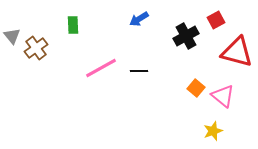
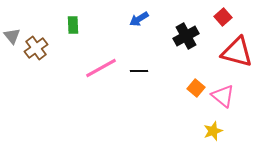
red square: moved 7 px right, 3 px up; rotated 12 degrees counterclockwise
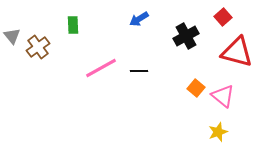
brown cross: moved 2 px right, 1 px up
yellow star: moved 5 px right, 1 px down
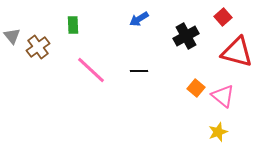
pink line: moved 10 px left, 2 px down; rotated 72 degrees clockwise
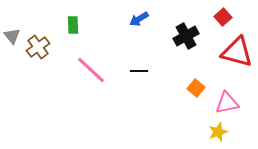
pink triangle: moved 4 px right, 7 px down; rotated 50 degrees counterclockwise
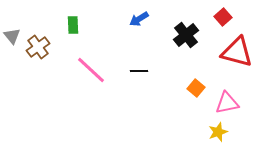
black cross: moved 1 px up; rotated 10 degrees counterclockwise
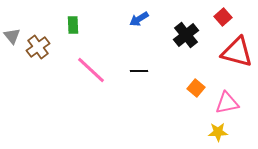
yellow star: rotated 18 degrees clockwise
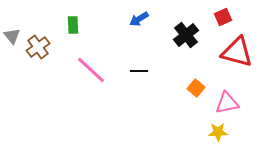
red square: rotated 18 degrees clockwise
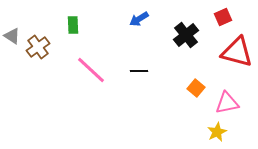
gray triangle: rotated 18 degrees counterclockwise
yellow star: moved 1 px left; rotated 24 degrees counterclockwise
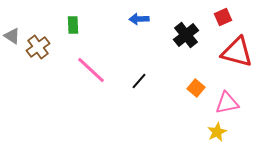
blue arrow: rotated 30 degrees clockwise
black line: moved 10 px down; rotated 48 degrees counterclockwise
